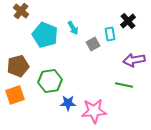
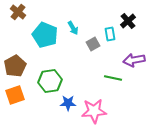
brown cross: moved 3 px left, 1 px down
brown pentagon: moved 3 px left; rotated 15 degrees counterclockwise
green line: moved 11 px left, 7 px up
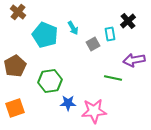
orange square: moved 13 px down
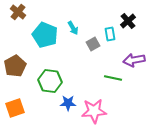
green hexagon: rotated 15 degrees clockwise
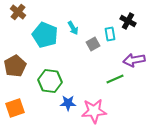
black cross: rotated 21 degrees counterclockwise
green line: moved 2 px right, 1 px down; rotated 36 degrees counterclockwise
